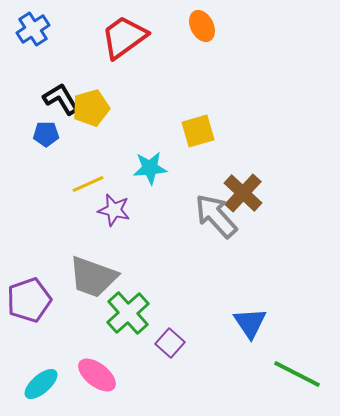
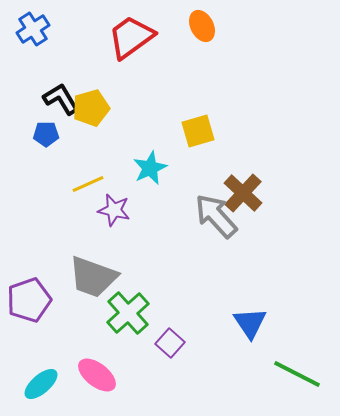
red trapezoid: moved 7 px right
cyan star: rotated 20 degrees counterclockwise
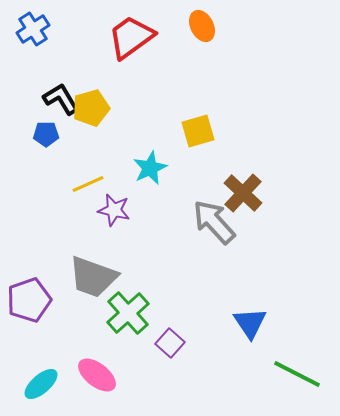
gray arrow: moved 2 px left, 6 px down
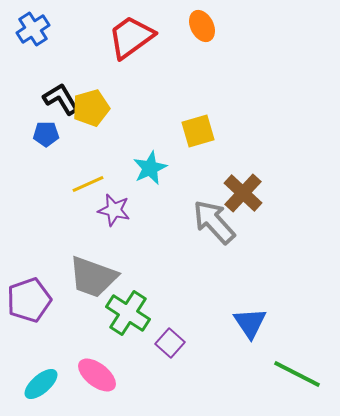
green cross: rotated 15 degrees counterclockwise
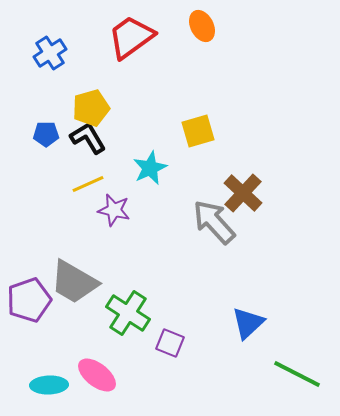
blue cross: moved 17 px right, 24 px down
black L-shape: moved 27 px right, 39 px down
gray trapezoid: moved 19 px left, 5 px down; rotated 10 degrees clockwise
blue triangle: moved 2 px left; rotated 21 degrees clockwise
purple square: rotated 20 degrees counterclockwise
cyan ellipse: moved 8 px right, 1 px down; rotated 39 degrees clockwise
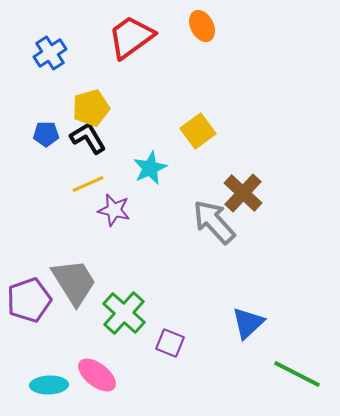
yellow square: rotated 20 degrees counterclockwise
gray trapezoid: rotated 152 degrees counterclockwise
green cross: moved 4 px left; rotated 9 degrees clockwise
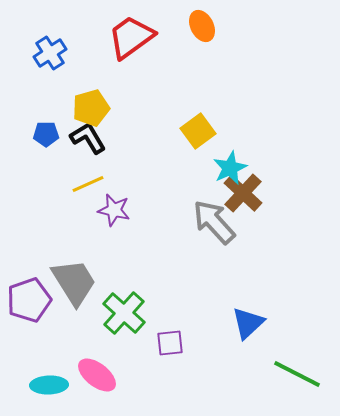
cyan star: moved 80 px right
purple square: rotated 28 degrees counterclockwise
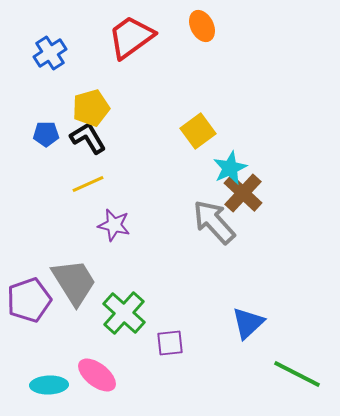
purple star: moved 15 px down
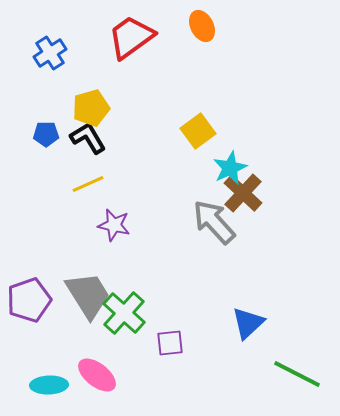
gray trapezoid: moved 14 px right, 13 px down
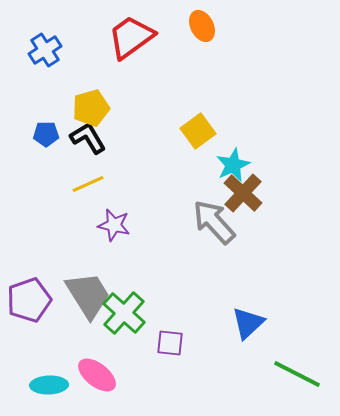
blue cross: moved 5 px left, 3 px up
cyan star: moved 3 px right, 3 px up
purple square: rotated 12 degrees clockwise
